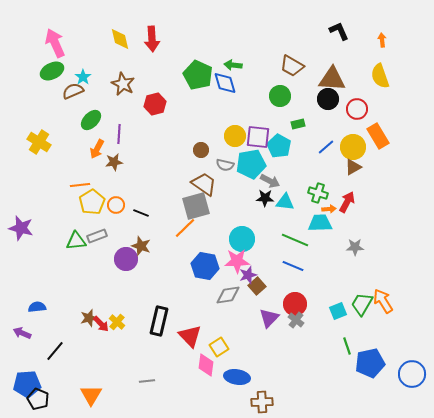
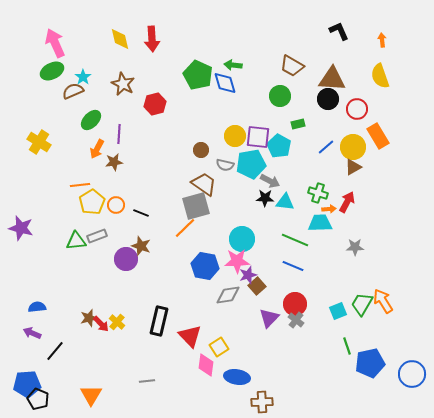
purple arrow at (22, 333): moved 10 px right
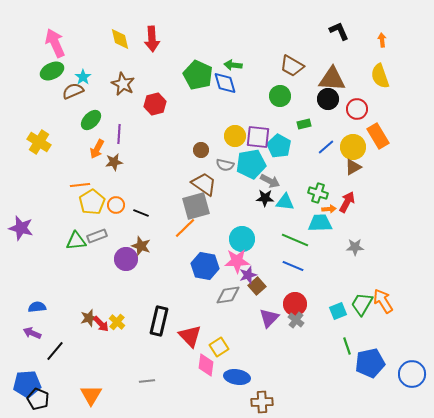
green rectangle at (298, 124): moved 6 px right
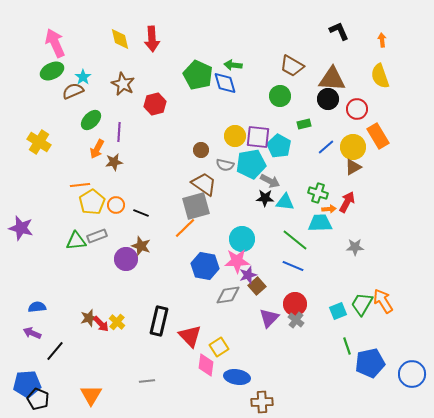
purple line at (119, 134): moved 2 px up
green line at (295, 240): rotated 16 degrees clockwise
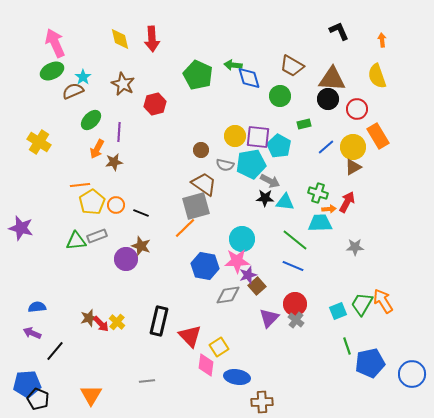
yellow semicircle at (380, 76): moved 3 px left
blue diamond at (225, 83): moved 24 px right, 5 px up
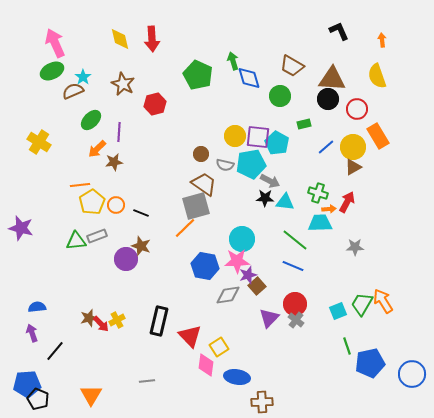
green arrow at (233, 65): moved 4 px up; rotated 66 degrees clockwise
cyan pentagon at (279, 146): moved 2 px left, 3 px up
orange arrow at (97, 149): rotated 18 degrees clockwise
brown circle at (201, 150): moved 4 px down
yellow cross at (117, 322): moved 2 px up; rotated 21 degrees clockwise
purple arrow at (32, 333): rotated 48 degrees clockwise
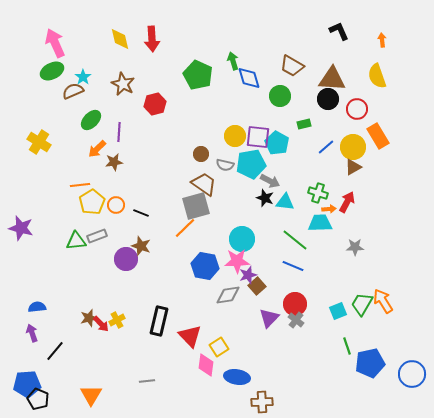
black star at (265, 198): rotated 18 degrees clockwise
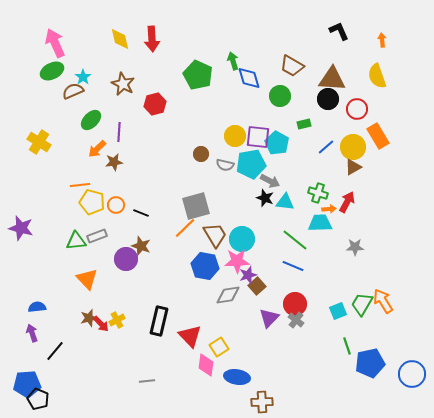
brown trapezoid at (204, 184): moved 11 px right, 51 px down; rotated 24 degrees clockwise
yellow pentagon at (92, 202): rotated 25 degrees counterclockwise
orange triangle at (91, 395): moved 4 px left, 116 px up; rotated 15 degrees counterclockwise
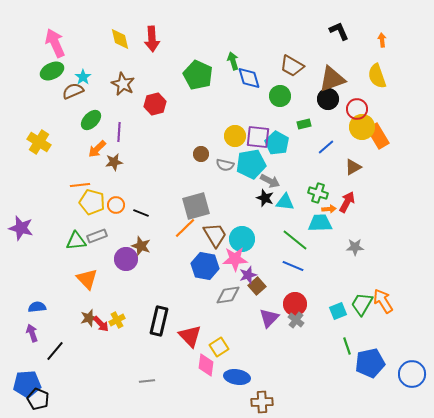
brown triangle at (332, 79): rotated 24 degrees counterclockwise
yellow circle at (353, 147): moved 9 px right, 20 px up
pink star at (237, 261): moved 2 px left, 2 px up
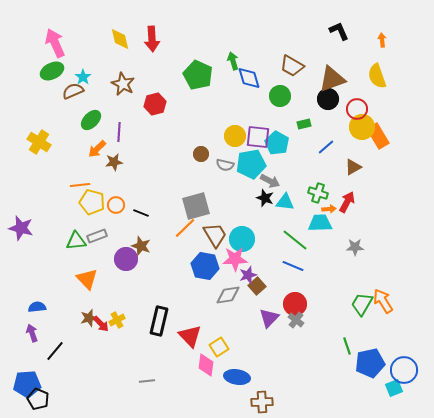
cyan square at (338, 311): moved 56 px right, 77 px down
blue circle at (412, 374): moved 8 px left, 4 px up
